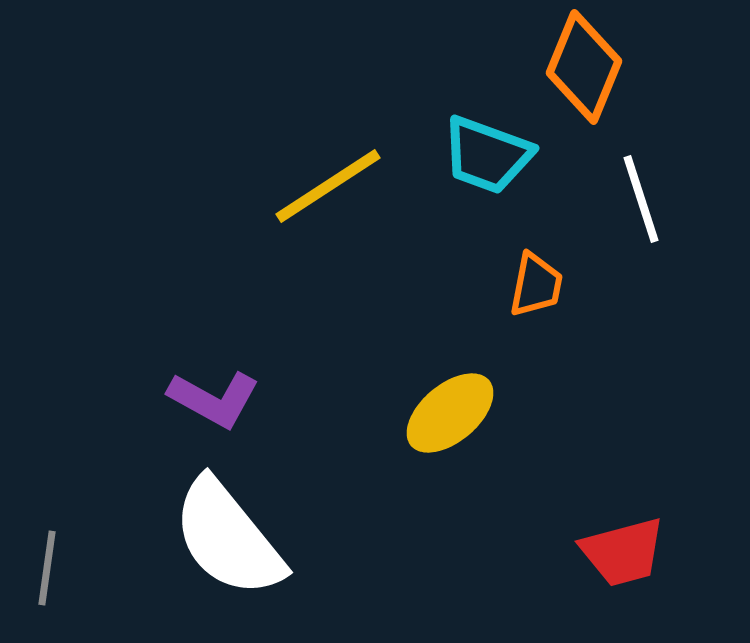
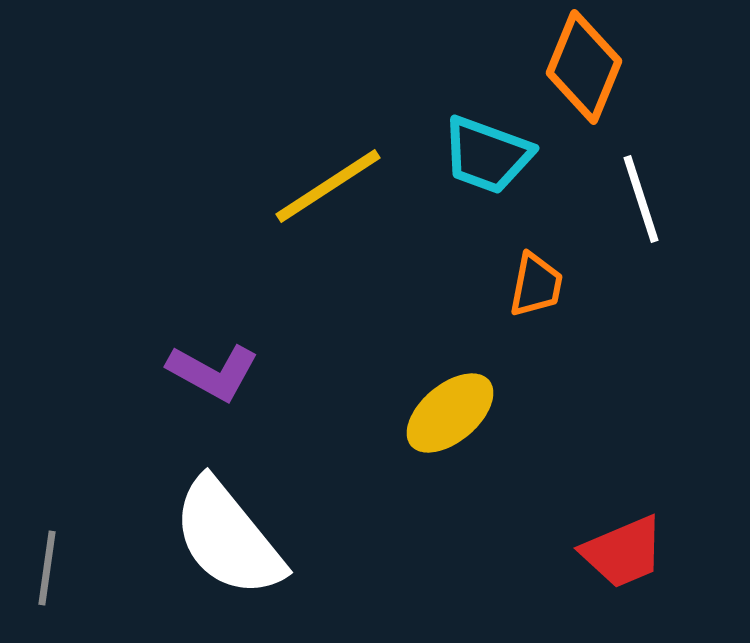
purple L-shape: moved 1 px left, 27 px up
red trapezoid: rotated 8 degrees counterclockwise
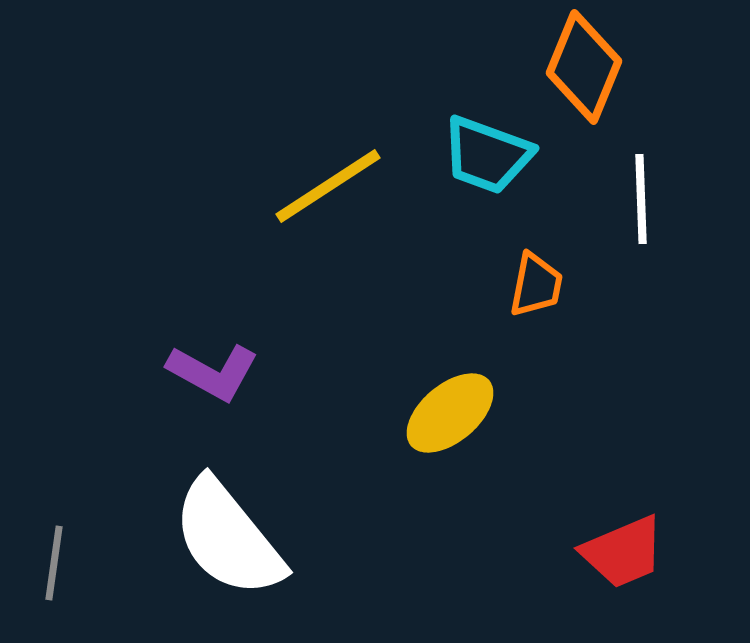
white line: rotated 16 degrees clockwise
gray line: moved 7 px right, 5 px up
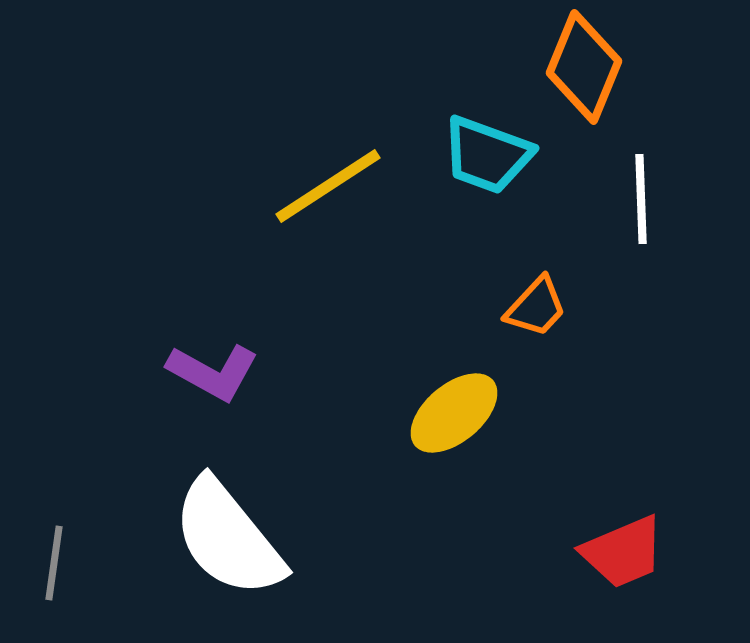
orange trapezoid: moved 22 px down; rotated 32 degrees clockwise
yellow ellipse: moved 4 px right
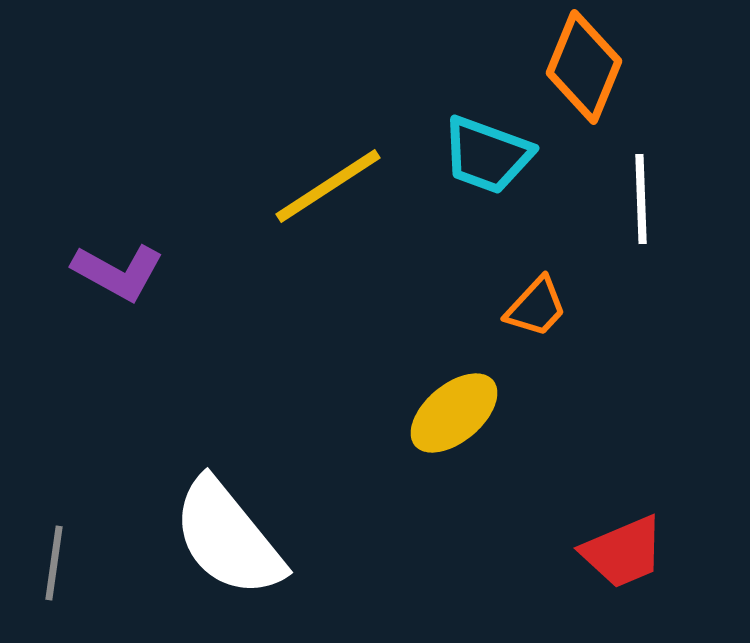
purple L-shape: moved 95 px left, 100 px up
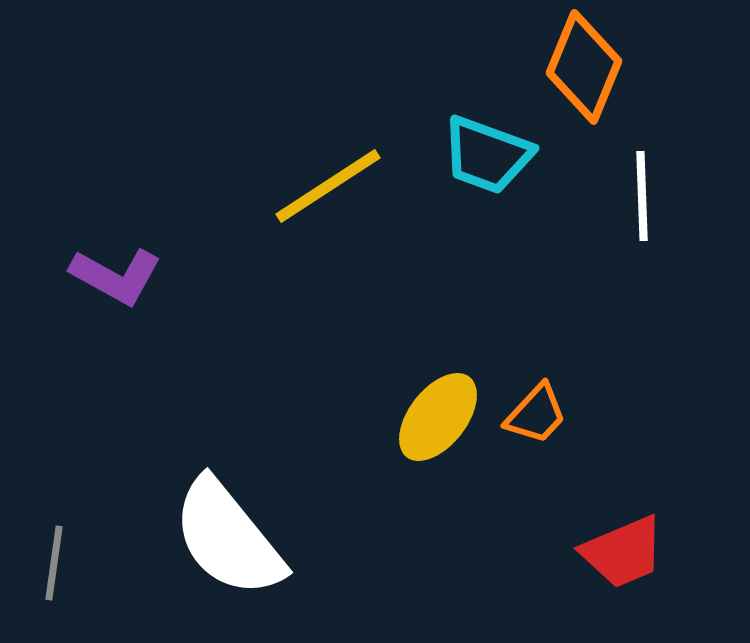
white line: moved 1 px right, 3 px up
purple L-shape: moved 2 px left, 4 px down
orange trapezoid: moved 107 px down
yellow ellipse: moved 16 px left, 4 px down; rotated 12 degrees counterclockwise
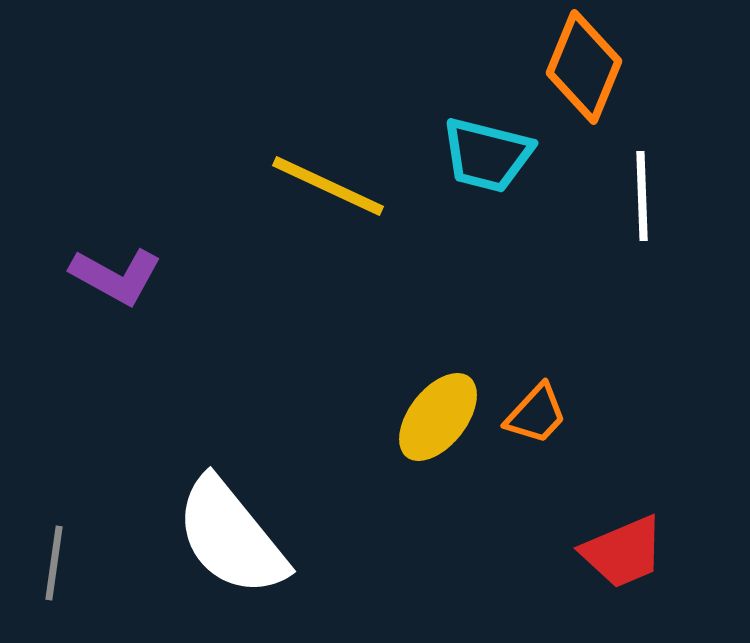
cyan trapezoid: rotated 6 degrees counterclockwise
yellow line: rotated 58 degrees clockwise
white semicircle: moved 3 px right, 1 px up
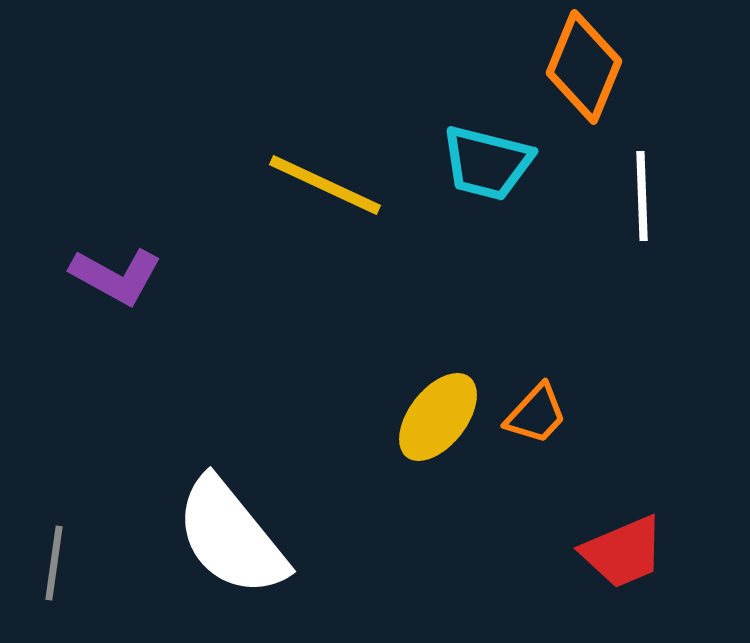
cyan trapezoid: moved 8 px down
yellow line: moved 3 px left, 1 px up
